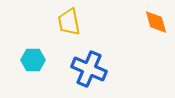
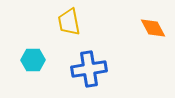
orange diamond: moved 3 px left, 6 px down; rotated 12 degrees counterclockwise
blue cross: rotated 32 degrees counterclockwise
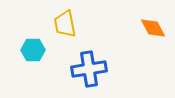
yellow trapezoid: moved 4 px left, 2 px down
cyan hexagon: moved 10 px up
